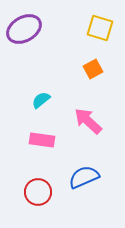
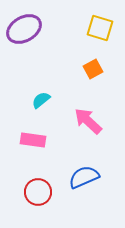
pink rectangle: moved 9 px left
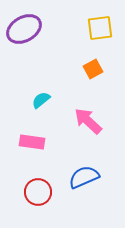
yellow square: rotated 24 degrees counterclockwise
pink rectangle: moved 1 px left, 2 px down
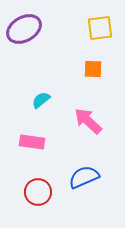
orange square: rotated 30 degrees clockwise
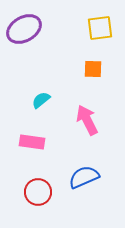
pink arrow: moved 1 px left, 1 px up; rotated 20 degrees clockwise
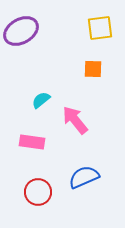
purple ellipse: moved 3 px left, 2 px down
pink arrow: moved 12 px left; rotated 12 degrees counterclockwise
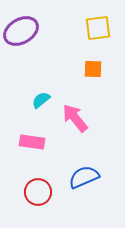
yellow square: moved 2 px left
pink arrow: moved 2 px up
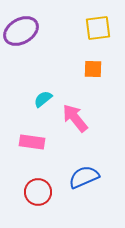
cyan semicircle: moved 2 px right, 1 px up
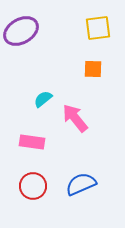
blue semicircle: moved 3 px left, 7 px down
red circle: moved 5 px left, 6 px up
